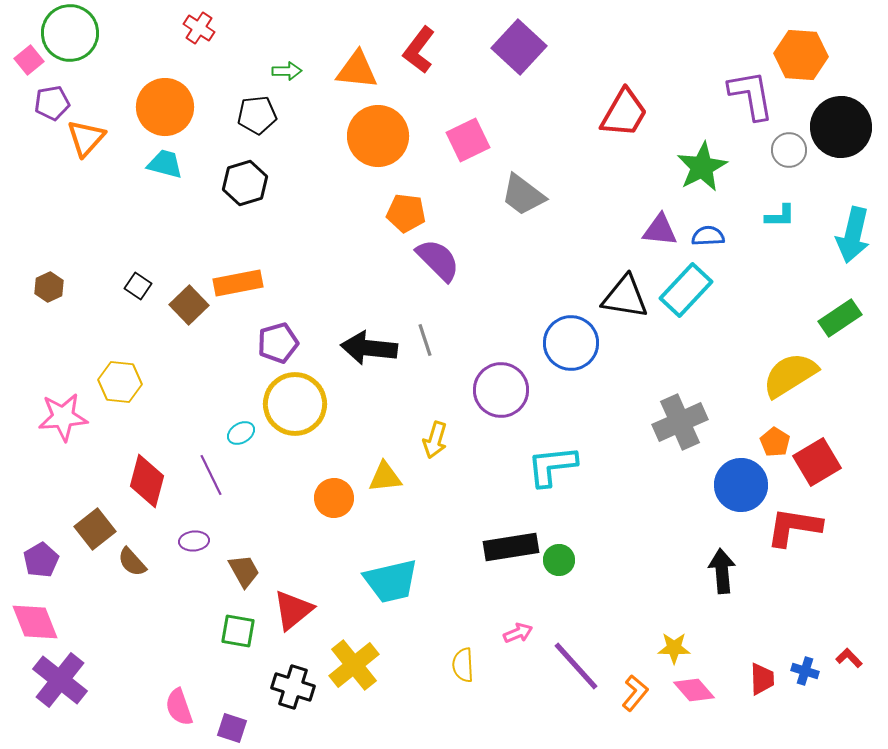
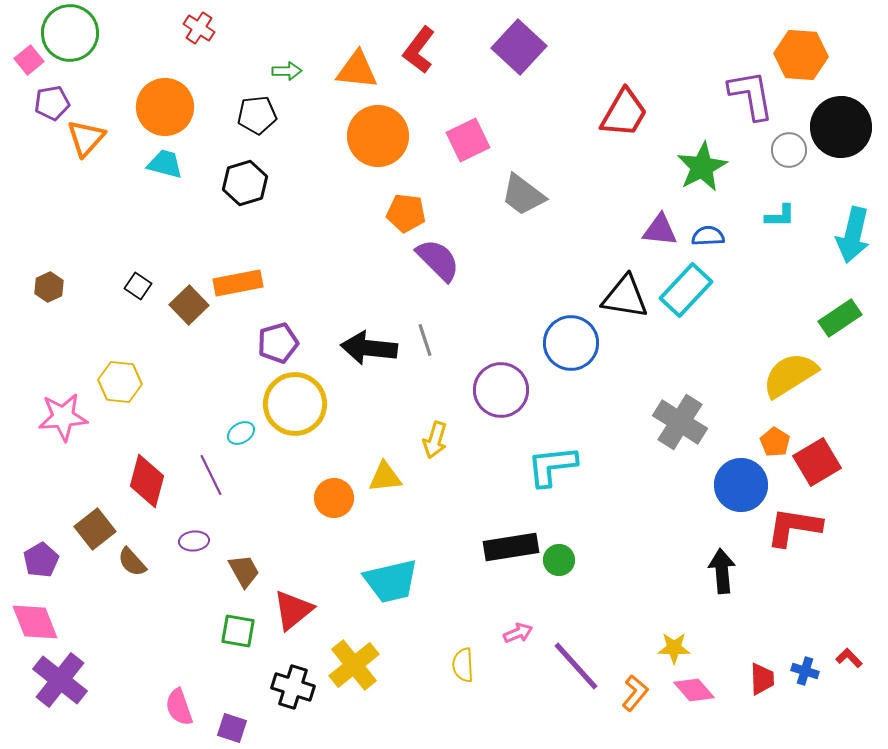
gray cross at (680, 422): rotated 34 degrees counterclockwise
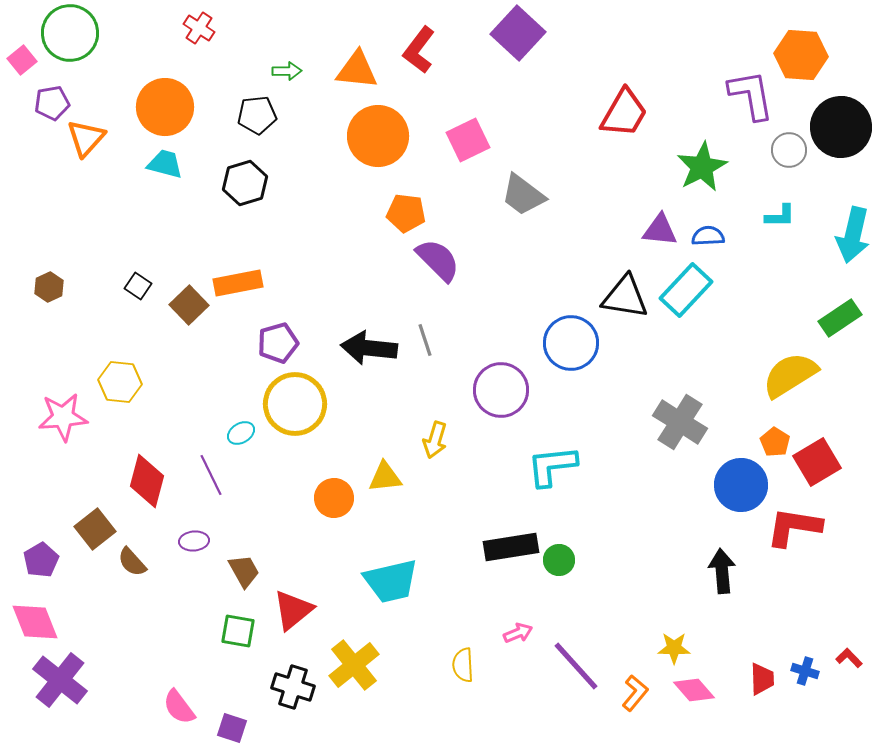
purple square at (519, 47): moved 1 px left, 14 px up
pink square at (29, 60): moved 7 px left
pink semicircle at (179, 707): rotated 18 degrees counterclockwise
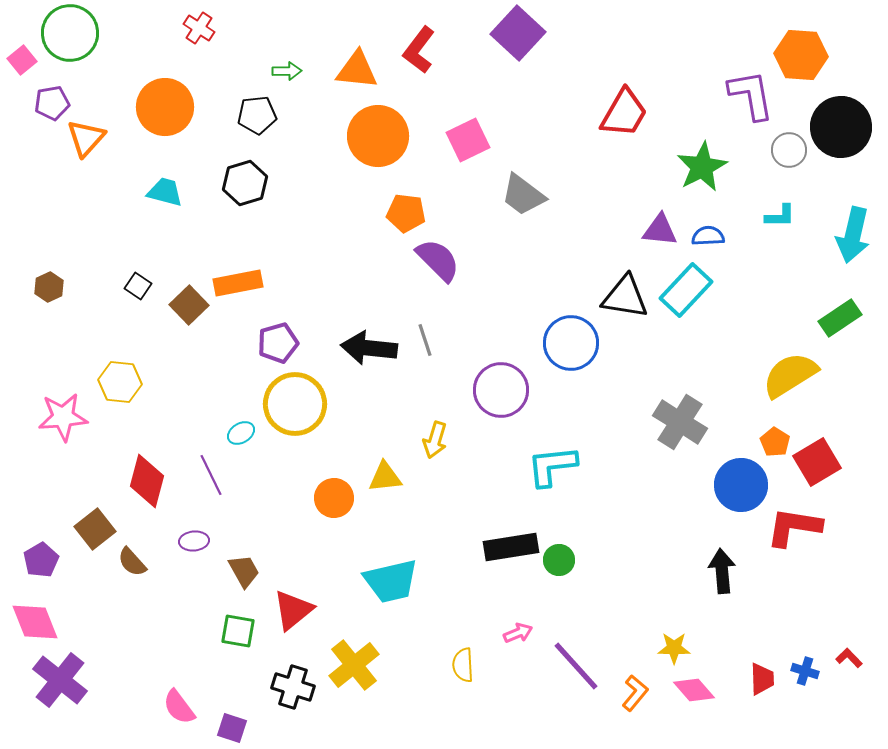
cyan trapezoid at (165, 164): moved 28 px down
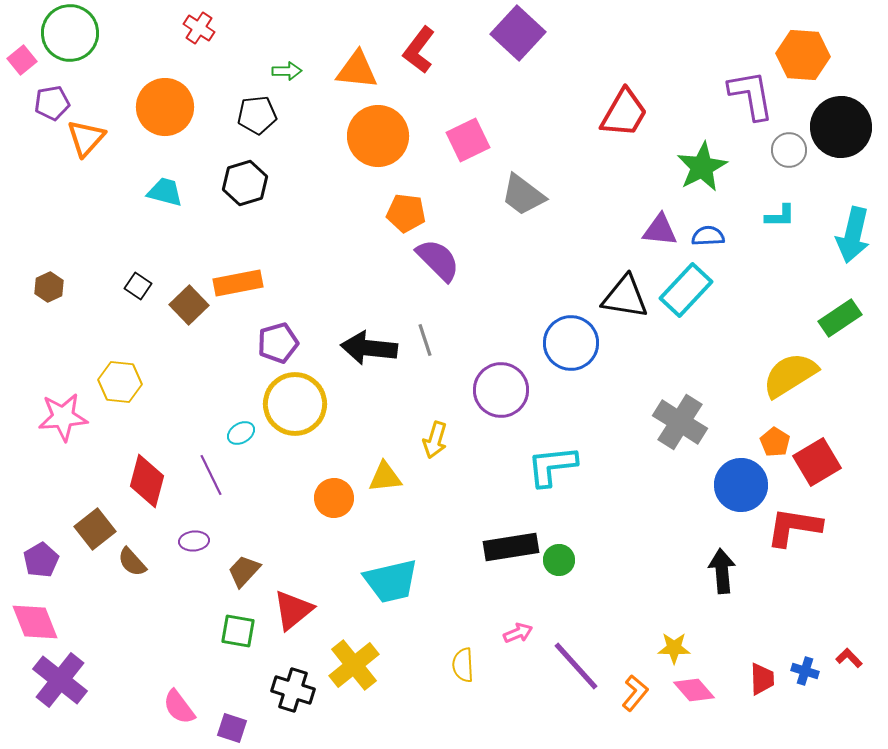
orange hexagon at (801, 55): moved 2 px right
brown trapezoid at (244, 571): rotated 108 degrees counterclockwise
black cross at (293, 687): moved 3 px down
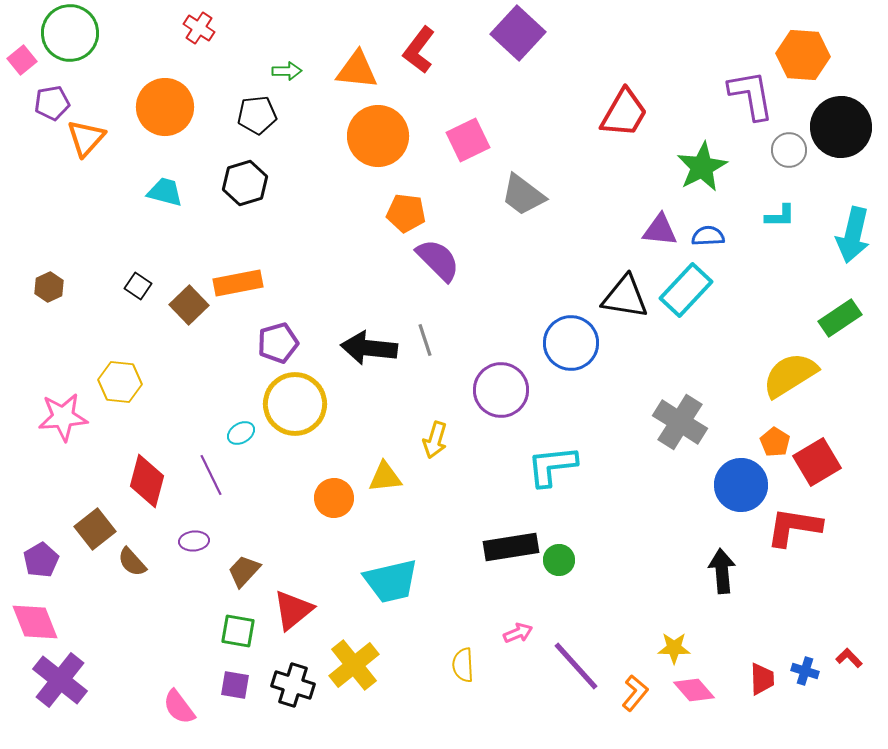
black cross at (293, 690): moved 5 px up
purple square at (232, 728): moved 3 px right, 43 px up; rotated 8 degrees counterclockwise
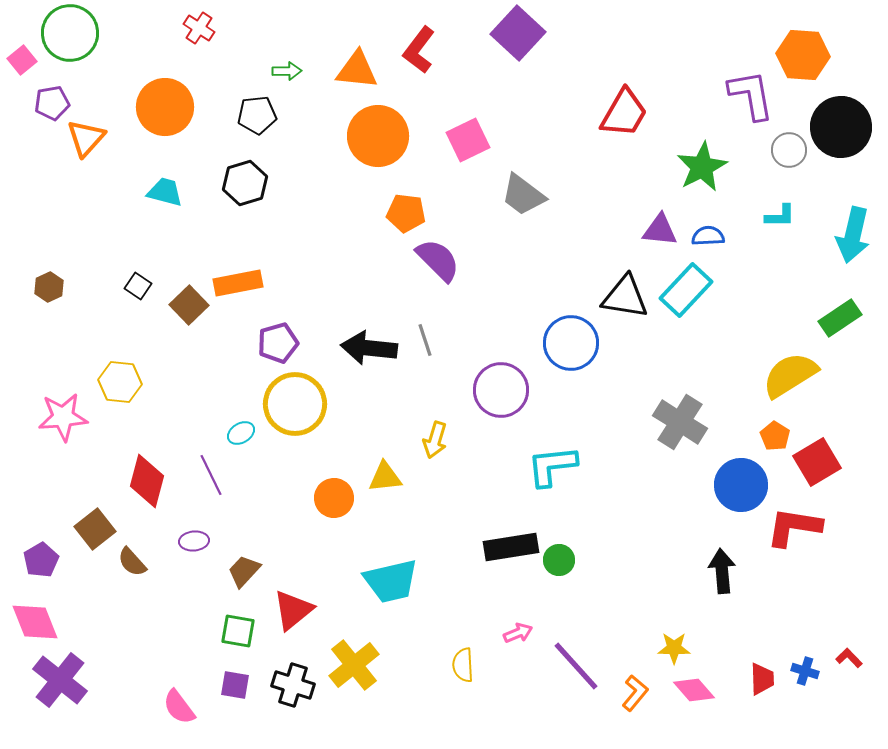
orange pentagon at (775, 442): moved 6 px up
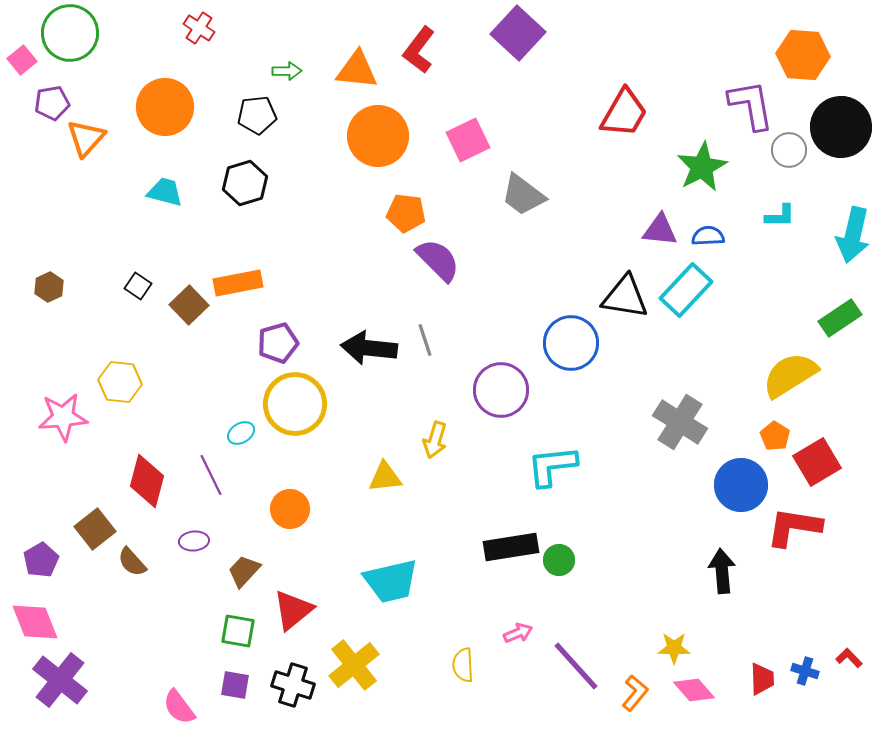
purple L-shape at (751, 95): moved 10 px down
orange circle at (334, 498): moved 44 px left, 11 px down
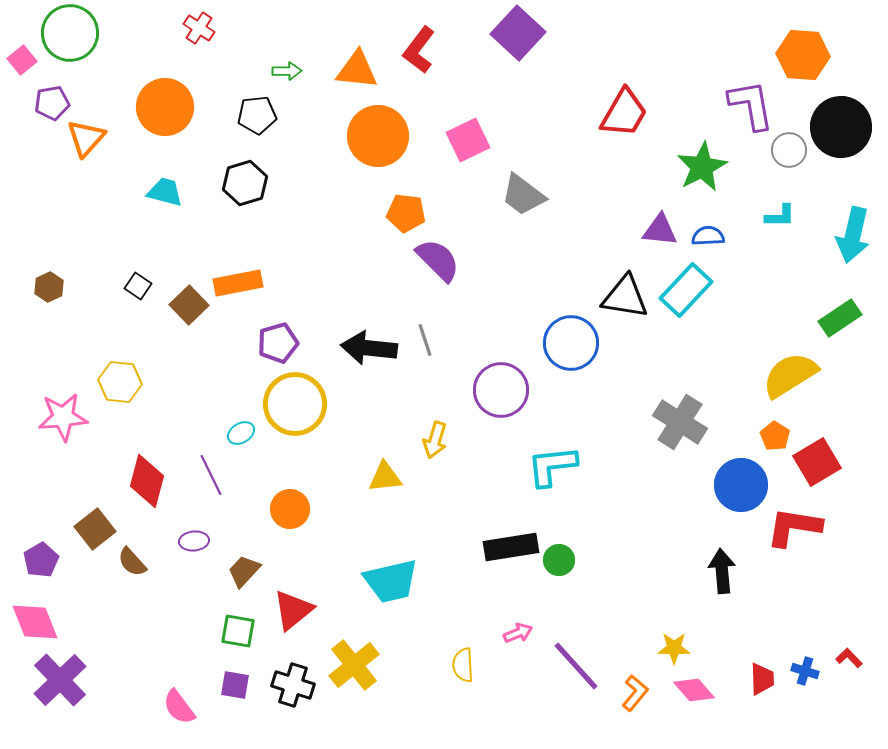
purple cross at (60, 680): rotated 8 degrees clockwise
